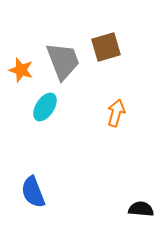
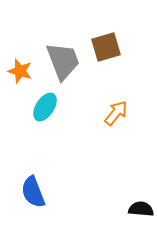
orange star: moved 1 px left, 1 px down
orange arrow: rotated 24 degrees clockwise
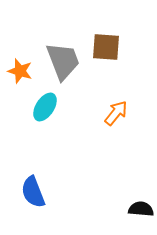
brown square: rotated 20 degrees clockwise
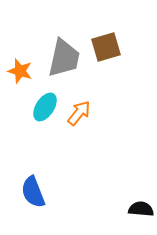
brown square: rotated 20 degrees counterclockwise
gray trapezoid: moved 1 px right, 3 px up; rotated 33 degrees clockwise
orange arrow: moved 37 px left
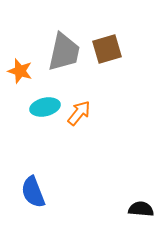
brown square: moved 1 px right, 2 px down
gray trapezoid: moved 6 px up
cyan ellipse: rotated 44 degrees clockwise
